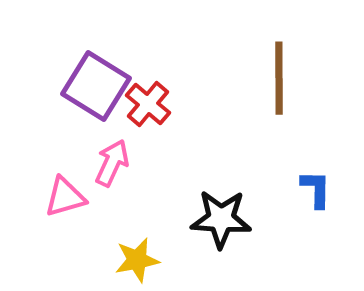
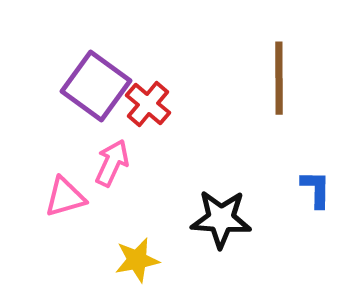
purple square: rotated 4 degrees clockwise
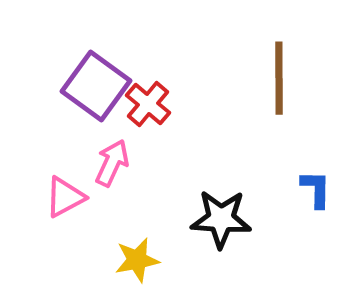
pink triangle: rotated 12 degrees counterclockwise
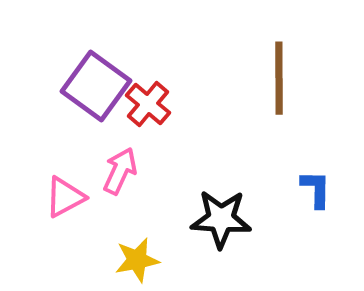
pink arrow: moved 8 px right, 8 px down
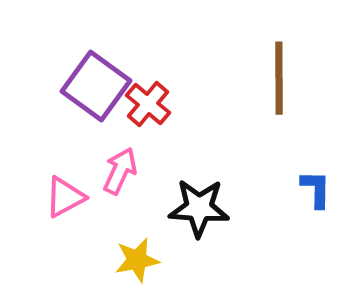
black star: moved 22 px left, 11 px up
